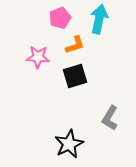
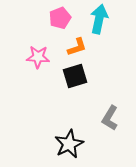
orange L-shape: moved 2 px right, 2 px down
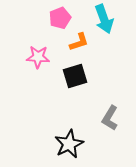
cyan arrow: moved 5 px right; rotated 148 degrees clockwise
orange L-shape: moved 2 px right, 5 px up
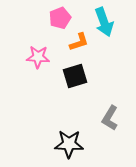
cyan arrow: moved 3 px down
black star: rotated 28 degrees clockwise
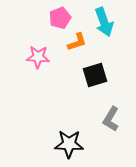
orange L-shape: moved 2 px left
black square: moved 20 px right, 1 px up
gray L-shape: moved 1 px right, 1 px down
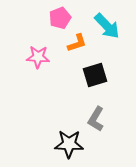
cyan arrow: moved 3 px right, 4 px down; rotated 24 degrees counterclockwise
orange L-shape: moved 1 px down
gray L-shape: moved 15 px left
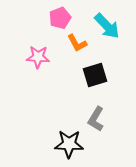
orange L-shape: rotated 80 degrees clockwise
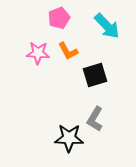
pink pentagon: moved 1 px left
orange L-shape: moved 9 px left, 8 px down
pink star: moved 4 px up
gray L-shape: moved 1 px left
black star: moved 6 px up
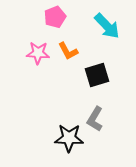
pink pentagon: moved 4 px left, 1 px up
black square: moved 2 px right
